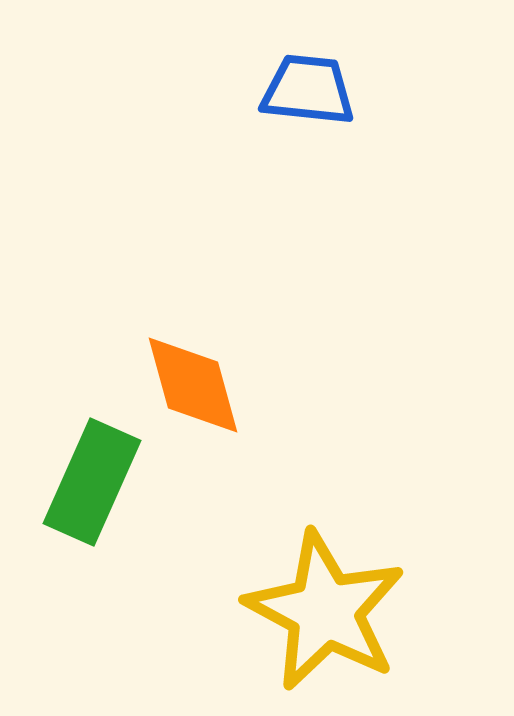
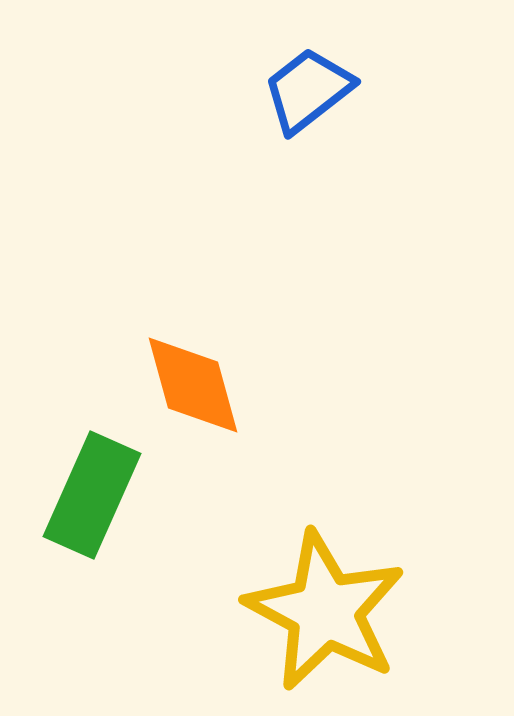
blue trapezoid: rotated 44 degrees counterclockwise
green rectangle: moved 13 px down
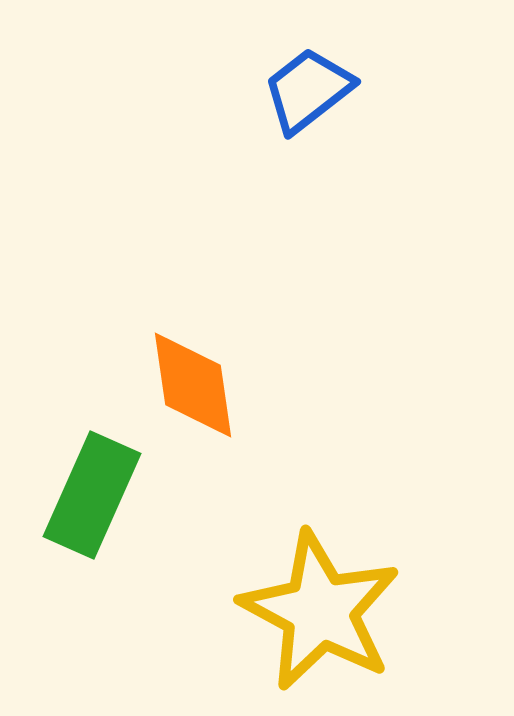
orange diamond: rotated 7 degrees clockwise
yellow star: moved 5 px left
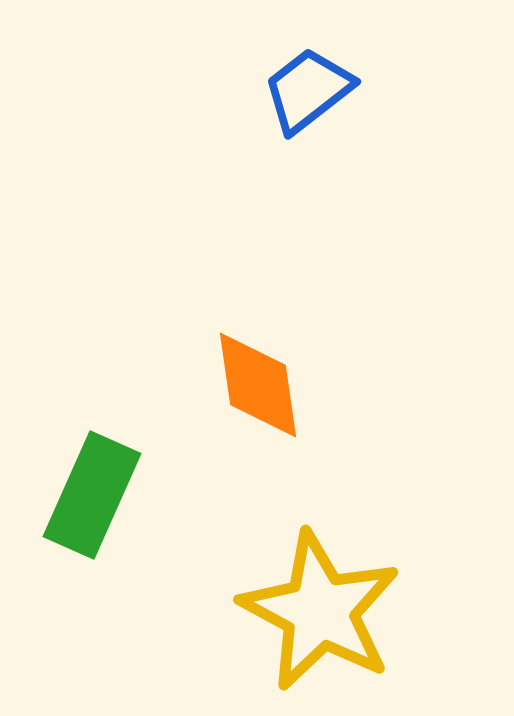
orange diamond: moved 65 px right
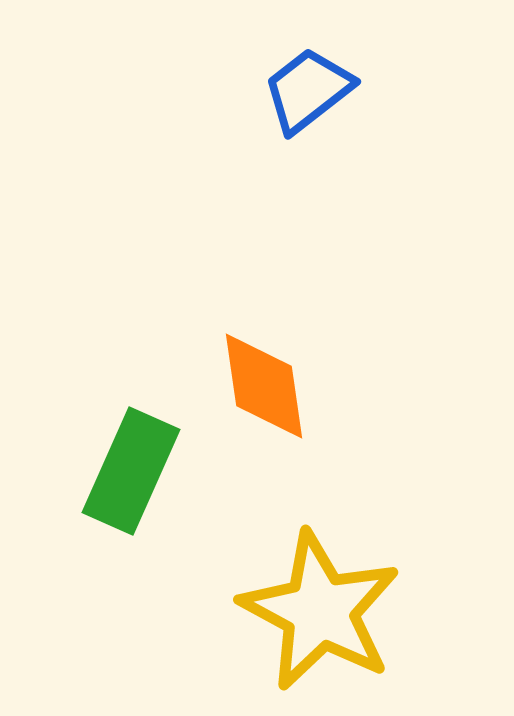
orange diamond: moved 6 px right, 1 px down
green rectangle: moved 39 px right, 24 px up
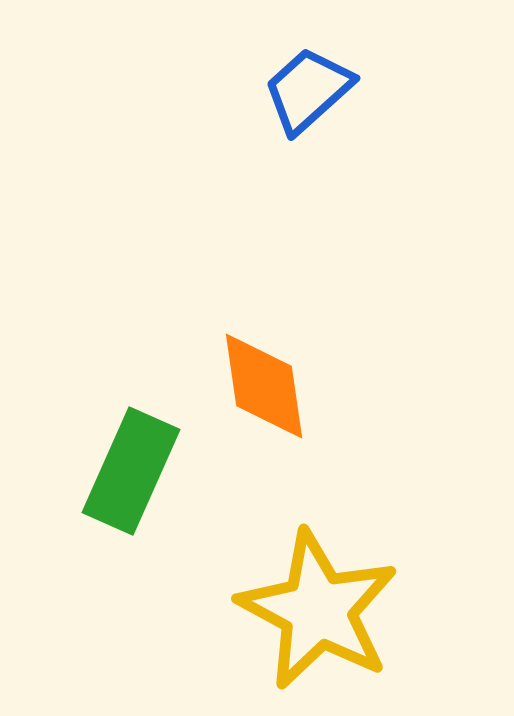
blue trapezoid: rotated 4 degrees counterclockwise
yellow star: moved 2 px left, 1 px up
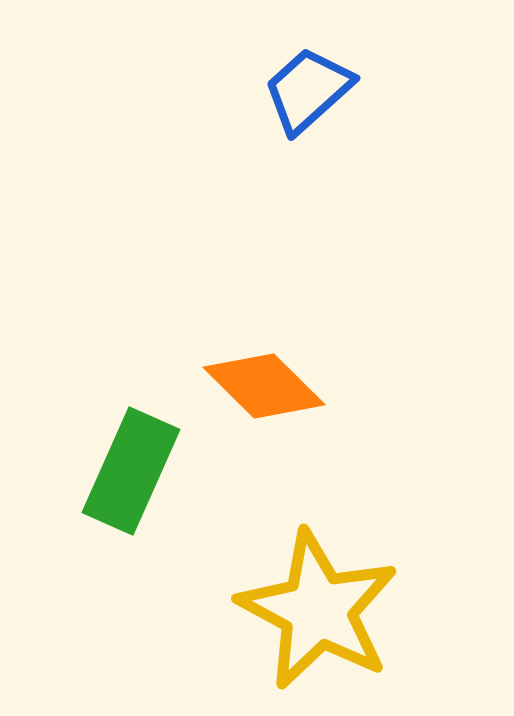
orange diamond: rotated 37 degrees counterclockwise
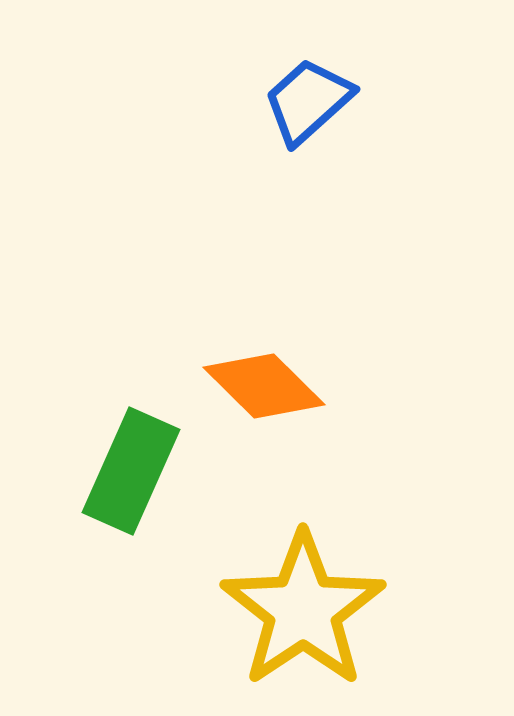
blue trapezoid: moved 11 px down
yellow star: moved 15 px left; rotated 10 degrees clockwise
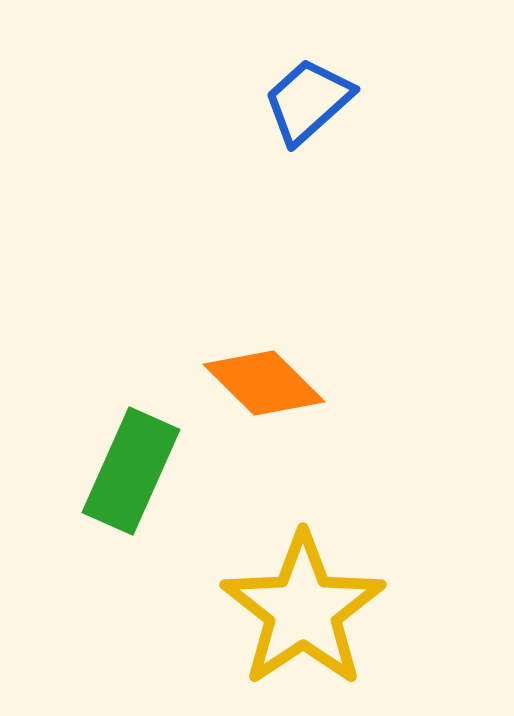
orange diamond: moved 3 px up
